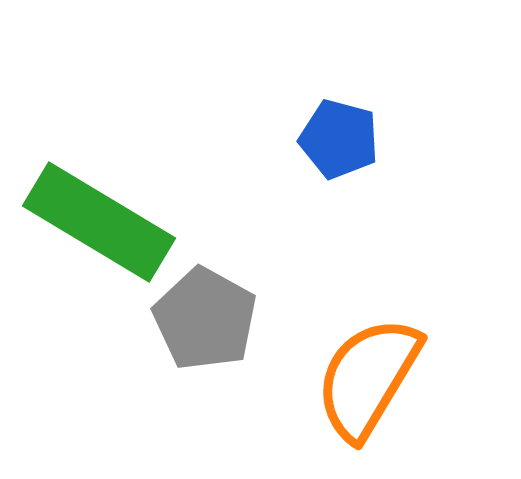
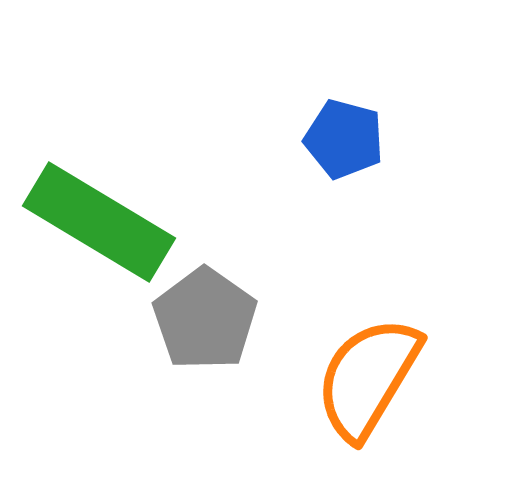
blue pentagon: moved 5 px right
gray pentagon: rotated 6 degrees clockwise
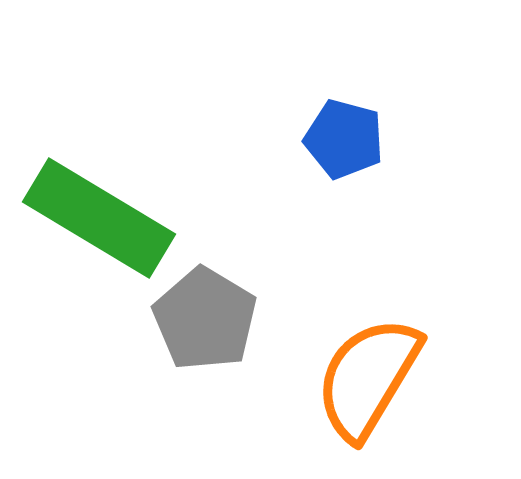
green rectangle: moved 4 px up
gray pentagon: rotated 4 degrees counterclockwise
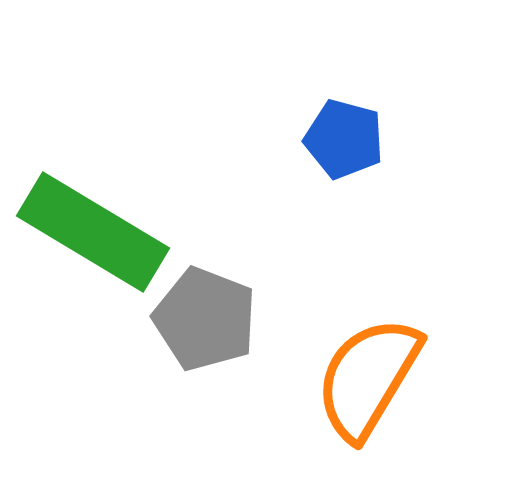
green rectangle: moved 6 px left, 14 px down
gray pentagon: rotated 10 degrees counterclockwise
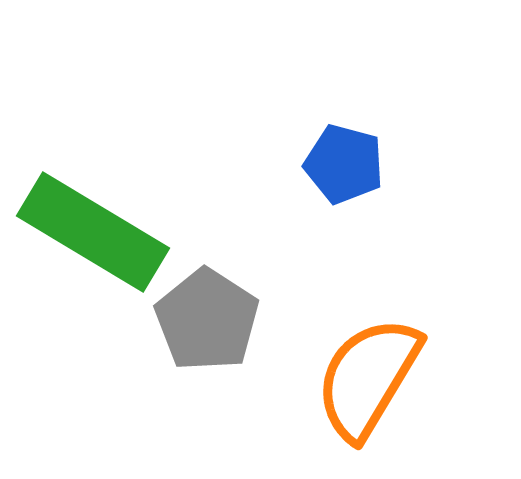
blue pentagon: moved 25 px down
gray pentagon: moved 2 px right, 1 px down; rotated 12 degrees clockwise
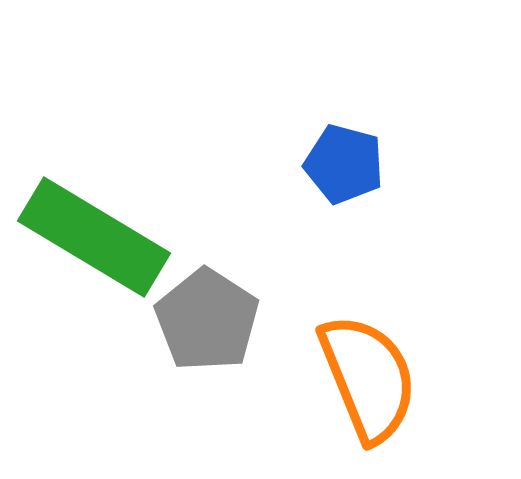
green rectangle: moved 1 px right, 5 px down
orange semicircle: rotated 127 degrees clockwise
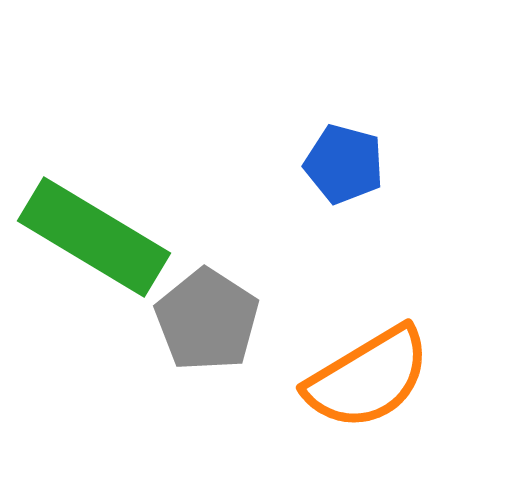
orange semicircle: rotated 81 degrees clockwise
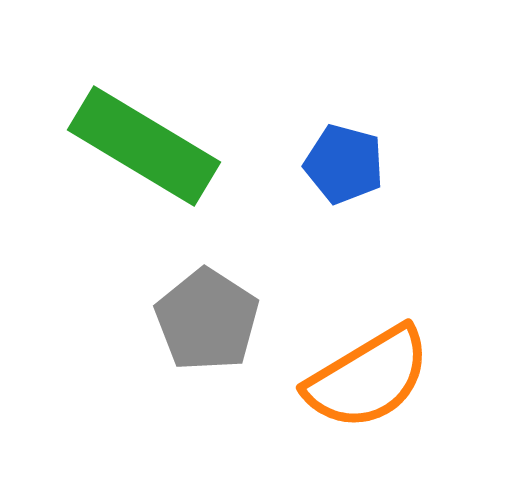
green rectangle: moved 50 px right, 91 px up
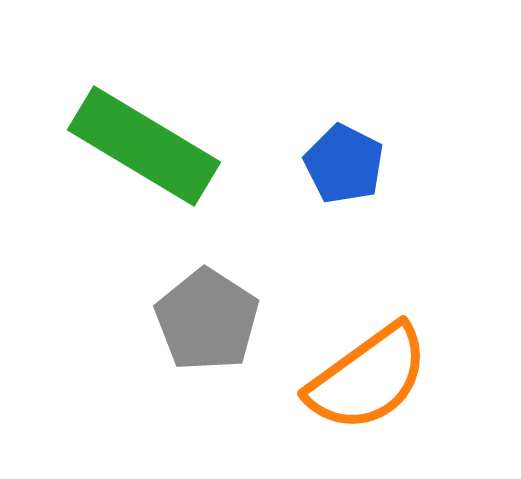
blue pentagon: rotated 12 degrees clockwise
orange semicircle: rotated 5 degrees counterclockwise
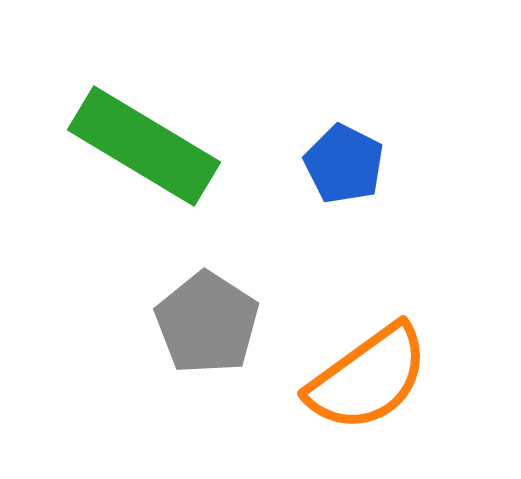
gray pentagon: moved 3 px down
